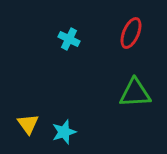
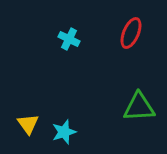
green triangle: moved 4 px right, 14 px down
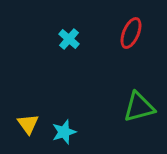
cyan cross: rotated 15 degrees clockwise
green triangle: rotated 12 degrees counterclockwise
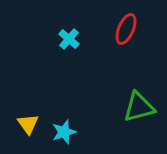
red ellipse: moved 5 px left, 4 px up
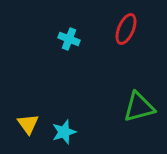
cyan cross: rotated 20 degrees counterclockwise
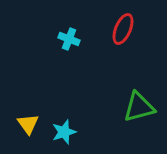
red ellipse: moved 3 px left
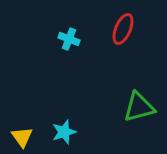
yellow triangle: moved 6 px left, 13 px down
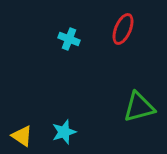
yellow triangle: moved 1 px up; rotated 20 degrees counterclockwise
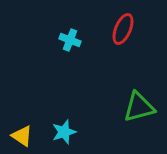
cyan cross: moved 1 px right, 1 px down
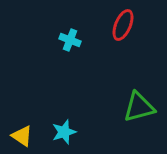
red ellipse: moved 4 px up
